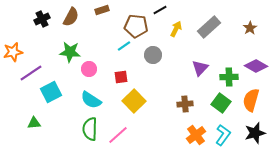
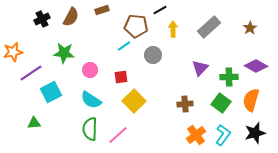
yellow arrow: moved 3 px left; rotated 28 degrees counterclockwise
green star: moved 6 px left, 1 px down
pink circle: moved 1 px right, 1 px down
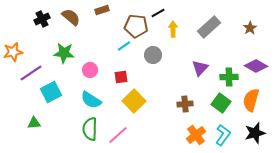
black line: moved 2 px left, 3 px down
brown semicircle: rotated 78 degrees counterclockwise
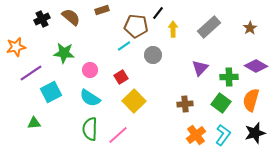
black line: rotated 24 degrees counterclockwise
orange star: moved 3 px right, 5 px up
red square: rotated 24 degrees counterclockwise
cyan semicircle: moved 1 px left, 2 px up
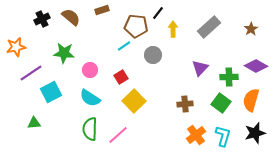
brown star: moved 1 px right, 1 px down
cyan L-shape: moved 1 px down; rotated 20 degrees counterclockwise
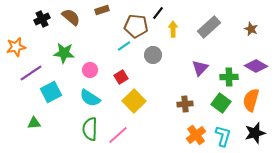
brown star: rotated 16 degrees counterclockwise
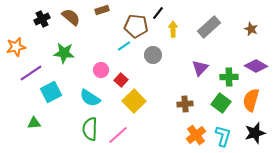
pink circle: moved 11 px right
red square: moved 3 px down; rotated 16 degrees counterclockwise
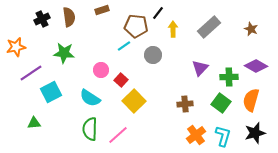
brown semicircle: moved 2 px left; rotated 42 degrees clockwise
